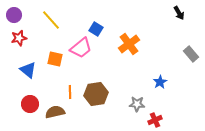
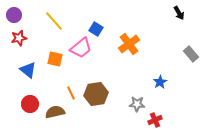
yellow line: moved 3 px right, 1 px down
orange line: moved 1 px right, 1 px down; rotated 24 degrees counterclockwise
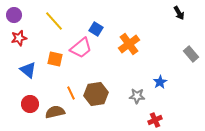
gray star: moved 8 px up
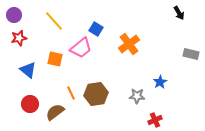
gray rectangle: rotated 35 degrees counterclockwise
brown semicircle: rotated 24 degrees counterclockwise
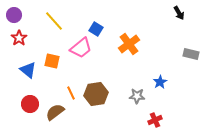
red star: rotated 21 degrees counterclockwise
orange square: moved 3 px left, 2 px down
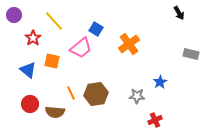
red star: moved 14 px right
brown semicircle: rotated 138 degrees counterclockwise
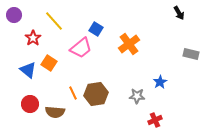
orange square: moved 3 px left, 2 px down; rotated 21 degrees clockwise
orange line: moved 2 px right
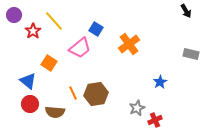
black arrow: moved 7 px right, 2 px up
red star: moved 7 px up
pink trapezoid: moved 1 px left
blue triangle: moved 11 px down
gray star: moved 12 px down; rotated 28 degrees counterclockwise
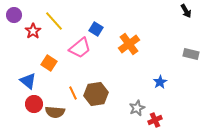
red circle: moved 4 px right
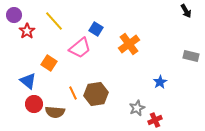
red star: moved 6 px left
gray rectangle: moved 2 px down
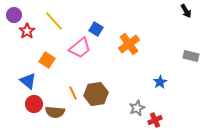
orange square: moved 2 px left, 3 px up
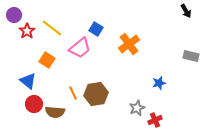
yellow line: moved 2 px left, 7 px down; rotated 10 degrees counterclockwise
blue star: moved 1 px left, 1 px down; rotated 16 degrees clockwise
